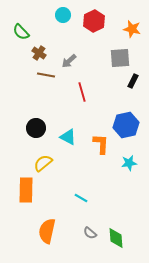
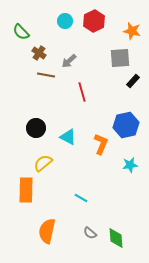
cyan circle: moved 2 px right, 6 px down
orange star: moved 2 px down
black rectangle: rotated 16 degrees clockwise
orange L-shape: rotated 20 degrees clockwise
cyan star: moved 1 px right, 2 px down
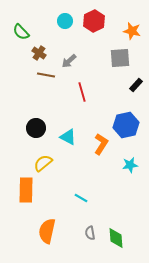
black rectangle: moved 3 px right, 4 px down
orange L-shape: rotated 10 degrees clockwise
gray semicircle: rotated 40 degrees clockwise
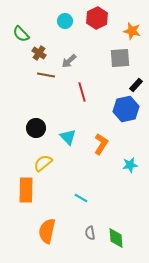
red hexagon: moved 3 px right, 3 px up
green semicircle: moved 2 px down
blue hexagon: moved 16 px up
cyan triangle: rotated 18 degrees clockwise
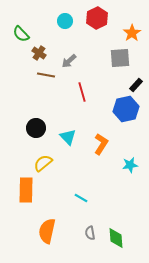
orange star: moved 2 px down; rotated 24 degrees clockwise
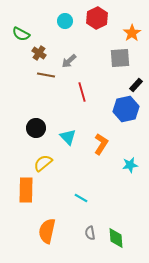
green semicircle: rotated 18 degrees counterclockwise
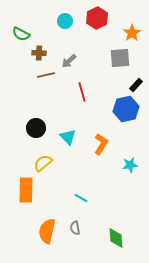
brown cross: rotated 32 degrees counterclockwise
brown line: rotated 24 degrees counterclockwise
gray semicircle: moved 15 px left, 5 px up
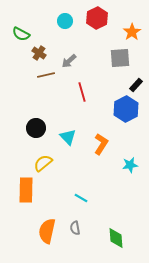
orange star: moved 1 px up
brown cross: rotated 32 degrees clockwise
blue hexagon: rotated 15 degrees counterclockwise
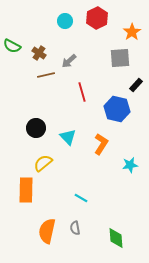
green semicircle: moved 9 px left, 12 px down
blue hexagon: moved 9 px left; rotated 20 degrees counterclockwise
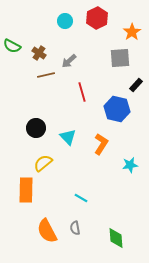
orange semicircle: rotated 40 degrees counterclockwise
